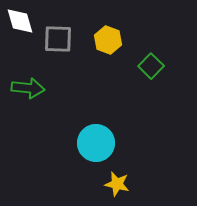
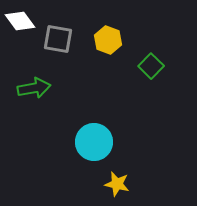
white diamond: rotated 20 degrees counterclockwise
gray square: rotated 8 degrees clockwise
green arrow: moved 6 px right; rotated 16 degrees counterclockwise
cyan circle: moved 2 px left, 1 px up
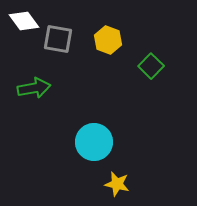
white diamond: moved 4 px right
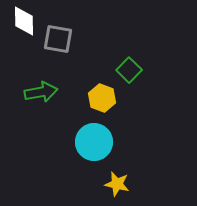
white diamond: rotated 36 degrees clockwise
yellow hexagon: moved 6 px left, 58 px down
green square: moved 22 px left, 4 px down
green arrow: moved 7 px right, 4 px down
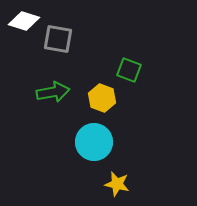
white diamond: rotated 72 degrees counterclockwise
green square: rotated 25 degrees counterclockwise
green arrow: moved 12 px right
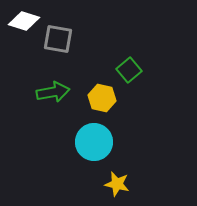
green square: rotated 30 degrees clockwise
yellow hexagon: rotated 8 degrees counterclockwise
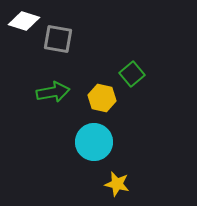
green square: moved 3 px right, 4 px down
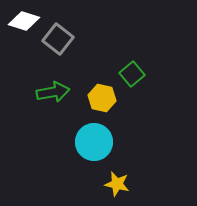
gray square: rotated 28 degrees clockwise
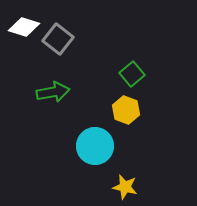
white diamond: moved 6 px down
yellow hexagon: moved 24 px right, 12 px down; rotated 8 degrees clockwise
cyan circle: moved 1 px right, 4 px down
yellow star: moved 8 px right, 3 px down
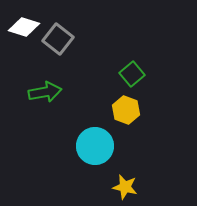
green arrow: moved 8 px left
